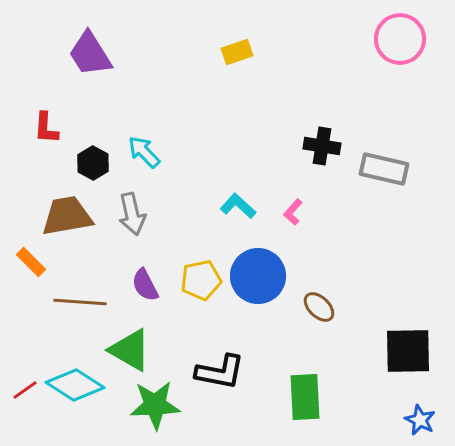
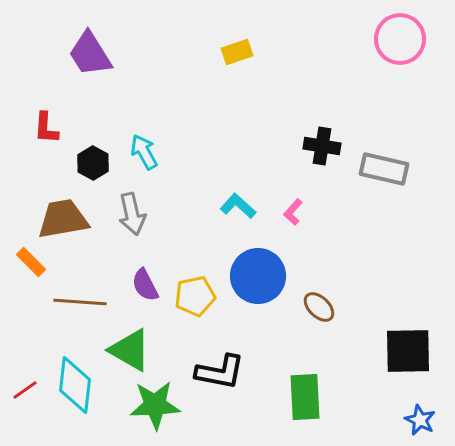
cyan arrow: rotated 15 degrees clockwise
brown trapezoid: moved 4 px left, 3 px down
yellow pentagon: moved 6 px left, 16 px down
cyan diamond: rotated 64 degrees clockwise
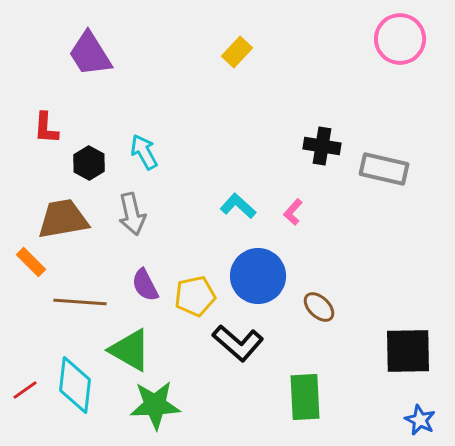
yellow rectangle: rotated 28 degrees counterclockwise
black hexagon: moved 4 px left
black L-shape: moved 18 px right, 29 px up; rotated 30 degrees clockwise
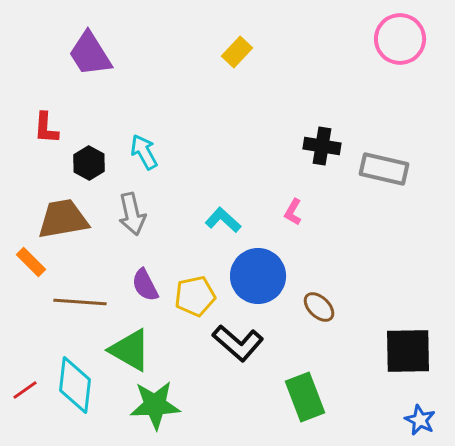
cyan L-shape: moved 15 px left, 14 px down
pink L-shape: rotated 12 degrees counterclockwise
green rectangle: rotated 18 degrees counterclockwise
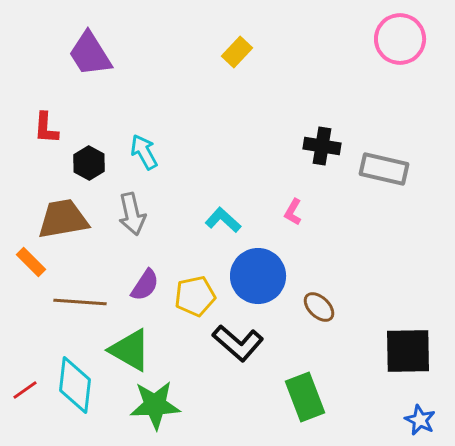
purple semicircle: rotated 120 degrees counterclockwise
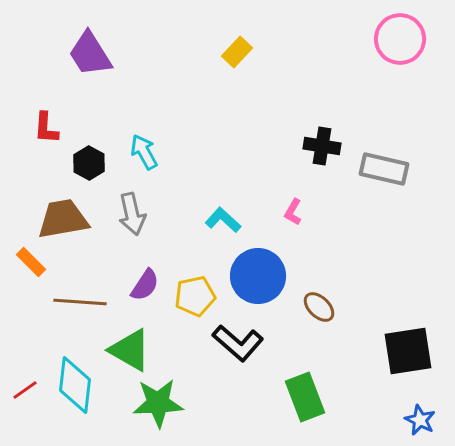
black square: rotated 8 degrees counterclockwise
green star: moved 3 px right, 2 px up
